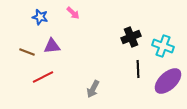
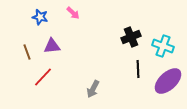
brown line: rotated 49 degrees clockwise
red line: rotated 20 degrees counterclockwise
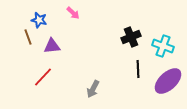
blue star: moved 1 px left, 3 px down
brown line: moved 1 px right, 15 px up
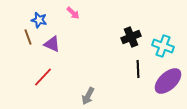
purple triangle: moved 2 px up; rotated 30 degrees clockwise
gray arrow: moved 5 px left, 7 px down
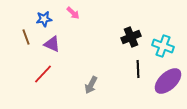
blue star: moved 5 px right, 1 px up; rotated 21 degrees counterclockwise
brown line: moved 2 px left
red line: moved 3 px up
gray arrow: moved 3 px right, 11 px up
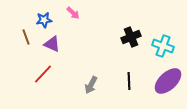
blue star: moved 1 px down
black line: moved 9 px left, 12 px down
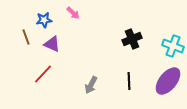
black cross: moved 1 px right, 2 px down
cyan cross: moved 10 px right
purple ellipse: rotated 8 degrees counterclockwise
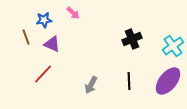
cyan cross: rotated 35 degrees clockwise
